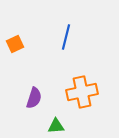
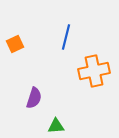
orange cross: moved 12 px right, 21 px up
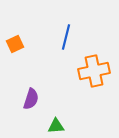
purple semicircle: moved 3 px left, 1 px down
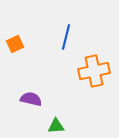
purple semicircle: rotated 95 degrees counterclockwise
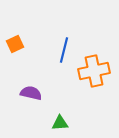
blue line: moved 2 px left, 13 px down
purple semicircle: moved 6 px up
green triangle: moved 4 px right, 3 px up
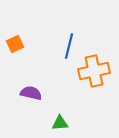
blue line: moved 5 px right, 4 px up
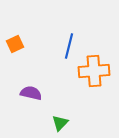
orange cross: rotated 8 degrees clockwise
green triangle: rotated 42 degrees counterclockwise
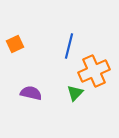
orange cross: rotated 20 degrees counterclockwise
green triangle: moved 15 px right, 30 px up
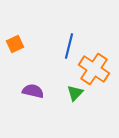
orange cross: moved 2 px up; rotated 32 degrees counterclockwise
purple semicircle: moved 2 px right, 2 px up
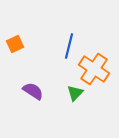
purple semicircle: rotated 20 degrees clockwise
